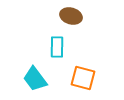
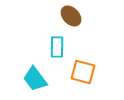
brown ellipse: rotated 30 degrees clockwise
orange square: moved 6 px up
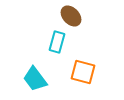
cyan rectangle: moved 5 px up; rotated 15 degrees clockwise
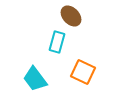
orange square: rotated 10 degrees clockwise
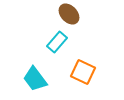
brown ellipse: moved 2 px left, 2 px up
cyan rectangle: rotated 25 degrees clockwise
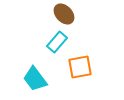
brown ellipse: moved 5 px left
orange square: moved 3 px left, 5 px up; rotated 35 degrees counterclockwise
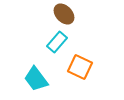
orange square: rotated 35 degrees clockwise
cyan trapezoid: moved 1 px right
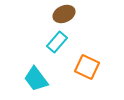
brown ellipse: rotated 70 degrees counterclockwise
orange square: moved 7 px right
